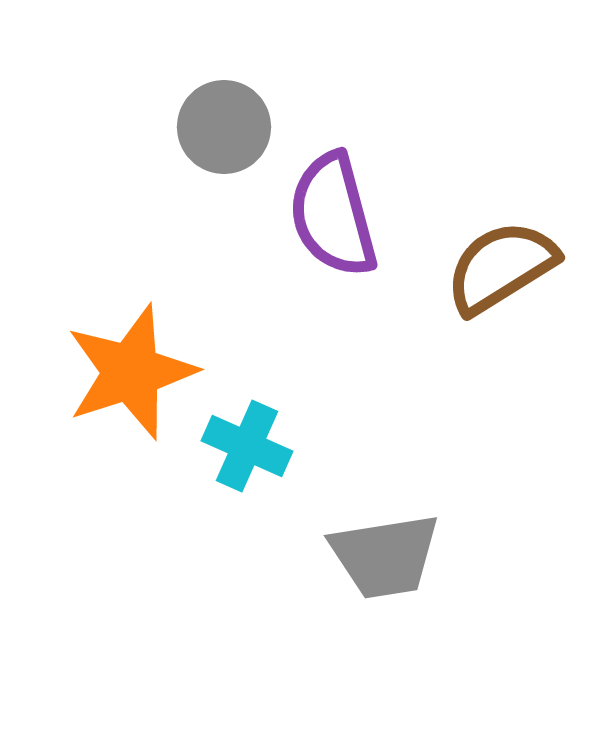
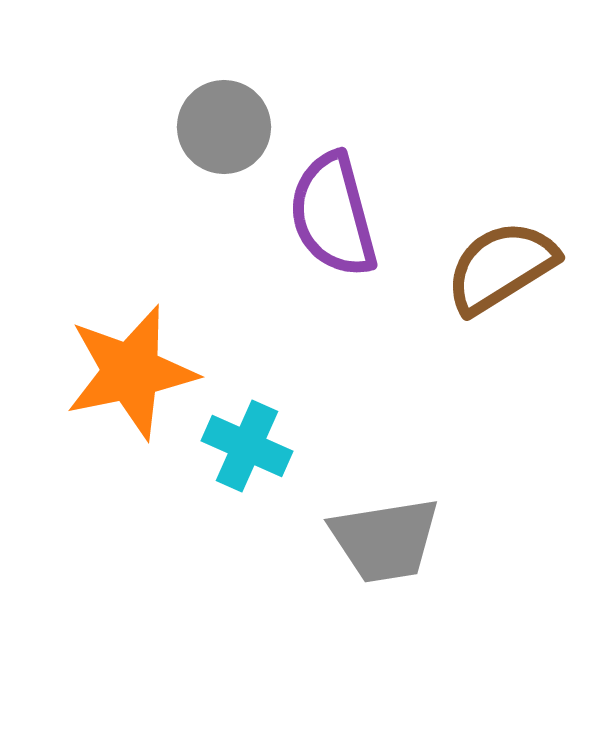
orange star: rotated 6 degrees clockwise
gray trapezoid: moved 16 px up
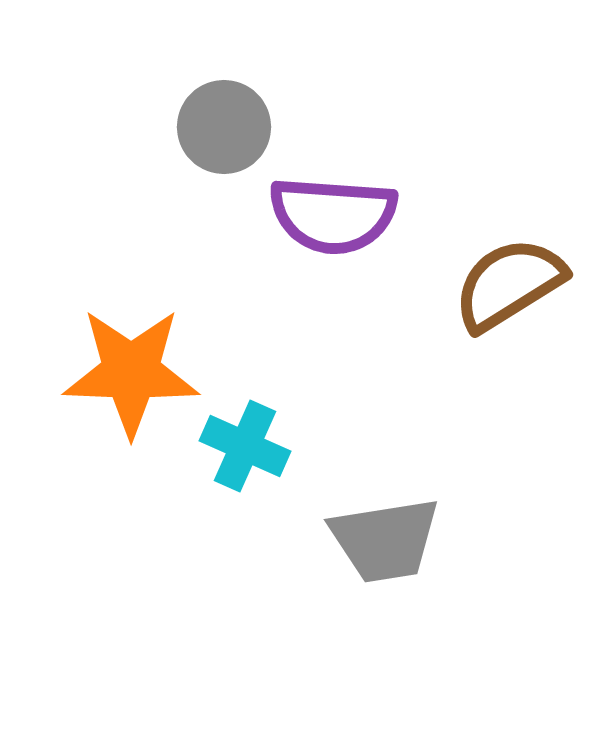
purple semicircle: rotated 71 degrees counterclockwise
brown semicircle: moved 8 px right, 17 px down
orange star: rotated 14 degrees clockwise
cyan cross: moved 2 px left
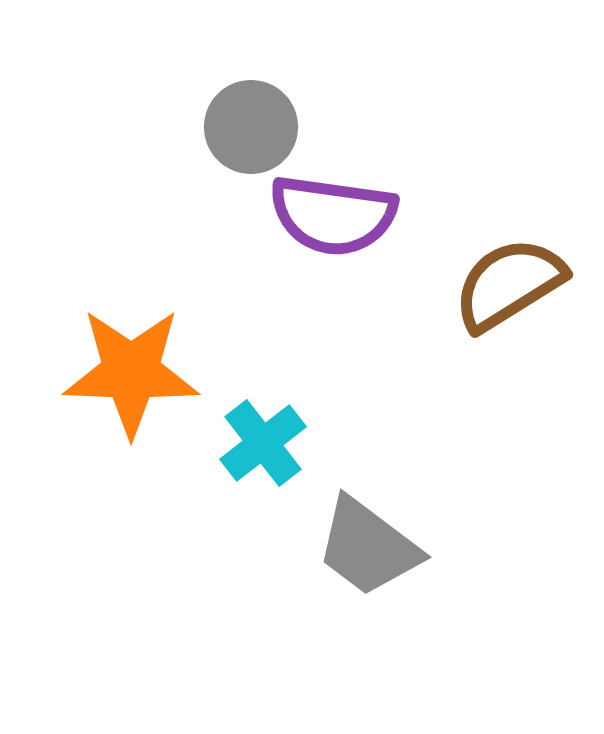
gray circle: moved 27 px right
purple semicircle: rotated 4 degrees clockwise
cyan cross: moved 18 px right, 3 px up; rotated 28 degrees clockwise
gray trapezoid: moved 17 px left, 7 px down; rotated 46 degrees clockwise
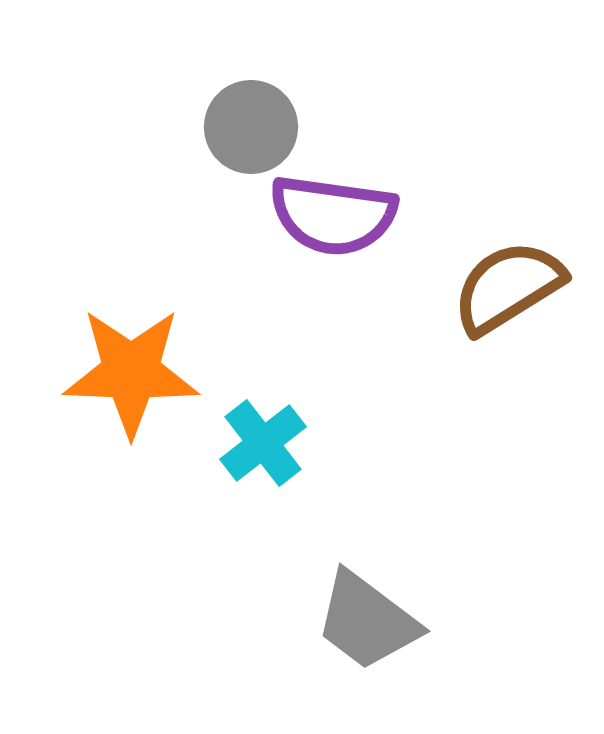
brown semicircle: moved 1 px left, 3 px down
gray trapezoid: moved 1 px left, 74 px down
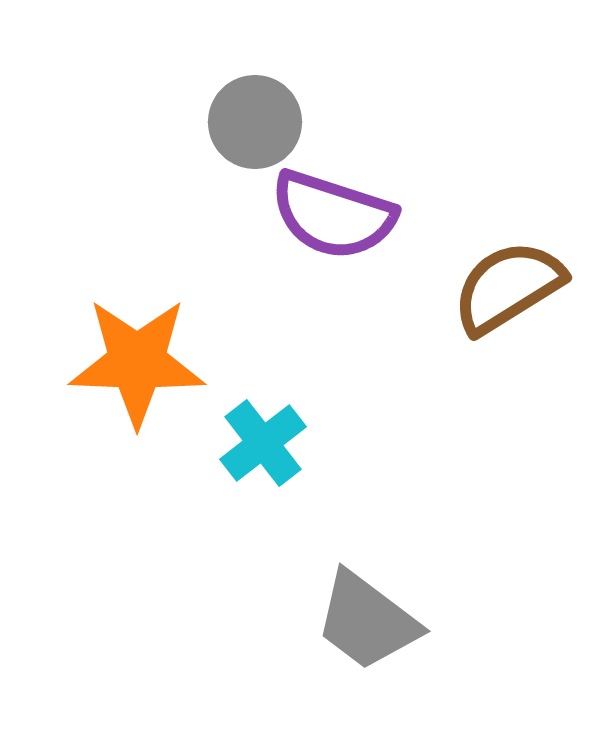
gray circle: moved 4 px right, 5 px up
purple semicircle: rotated 10 degrees clockwise
orange star: moved 6 px right, 10 px up
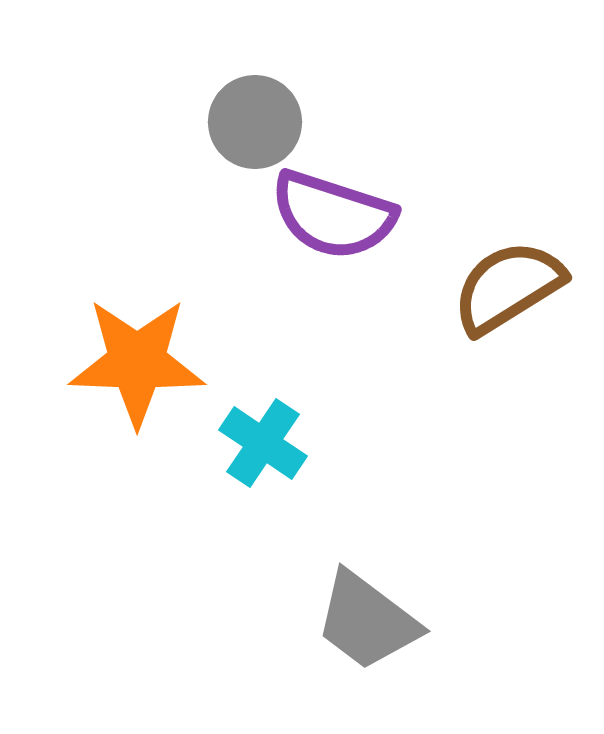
cyan cross: rotated 18 degrees counterclockwise
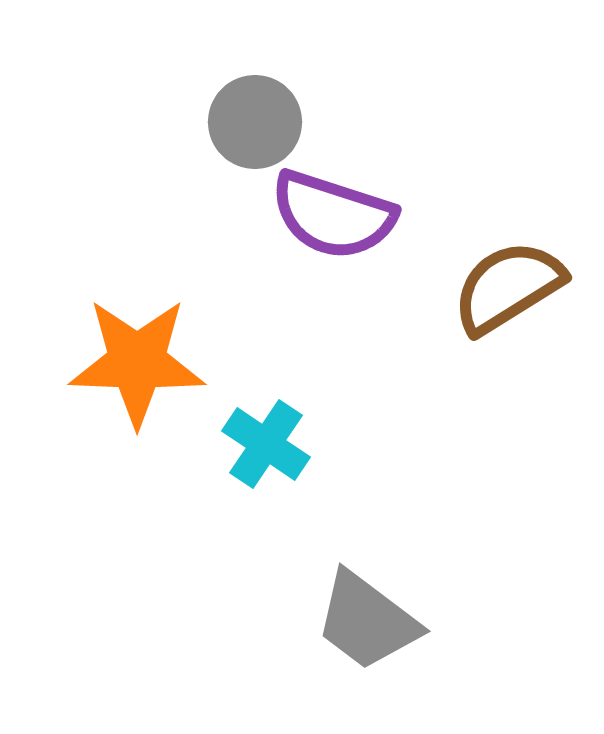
cyan cross: moved 3 px right, 1 px down
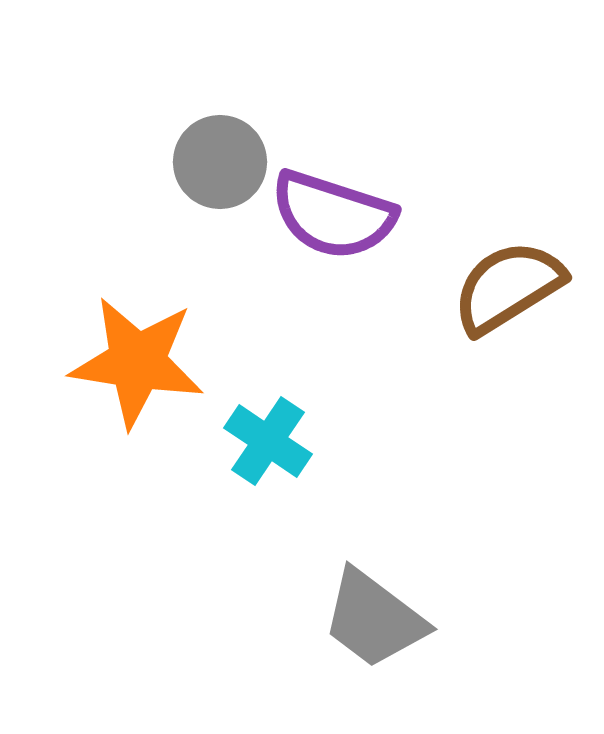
gray circle: moved 35 px left, 40 px down
orange star: rotated 7 degrees clockwise
cyan cross: moved 2 px right, 3 px up
gray trapezoid: moved 7 px right, 2 px up
